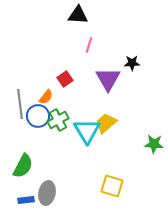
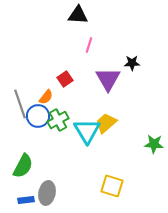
gray line: rotated 12 degrees counterclockwise
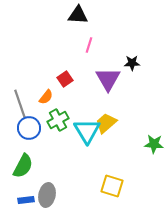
blue circle: moved 9 px left, 12 px down
gray ellipse: moved 2 px down
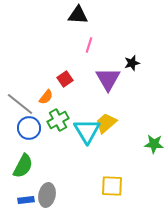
black star: rotated 14 degrees counterclockwise
gray line: rotated 32 degrees counterclockwise
yellow square: rotated 15 degrees counterclockwise
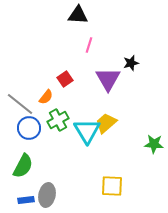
black star: moved 1 px left
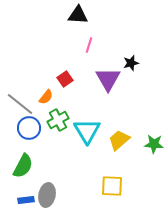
yellow trapezoid: moved 13 px right, 17 px down
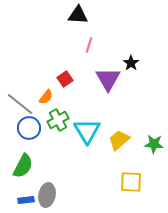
black star: rotated 21 degrees counterclockwise
yellow square: moved 19 px right, 4 px up
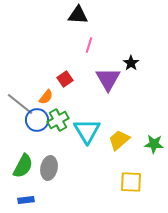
blue circle: moved 8 px right, 8 px up
gray ellipse: moved 2 px right, 27 px up
